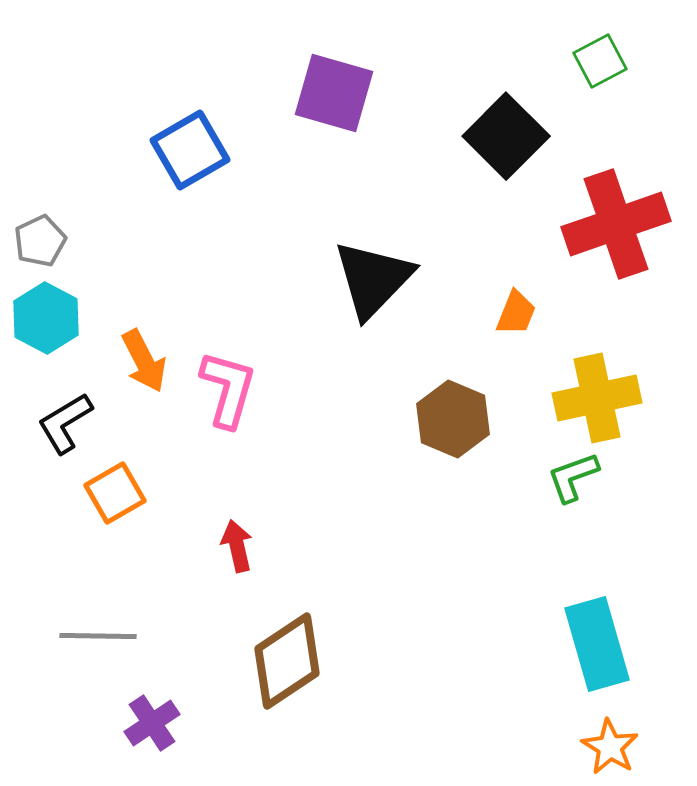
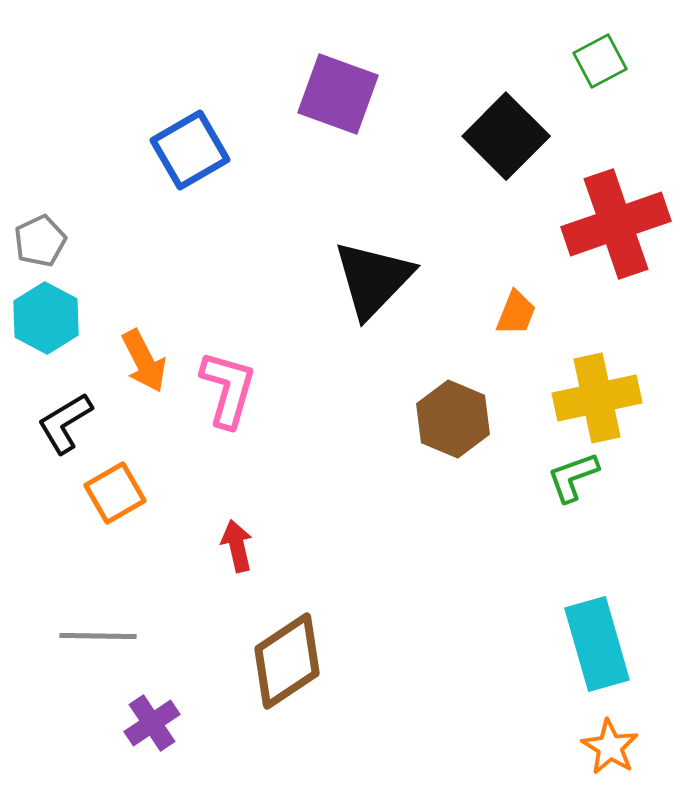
purple square: moved 4 px right, 1 px down; rotated 4 degrees clockwise
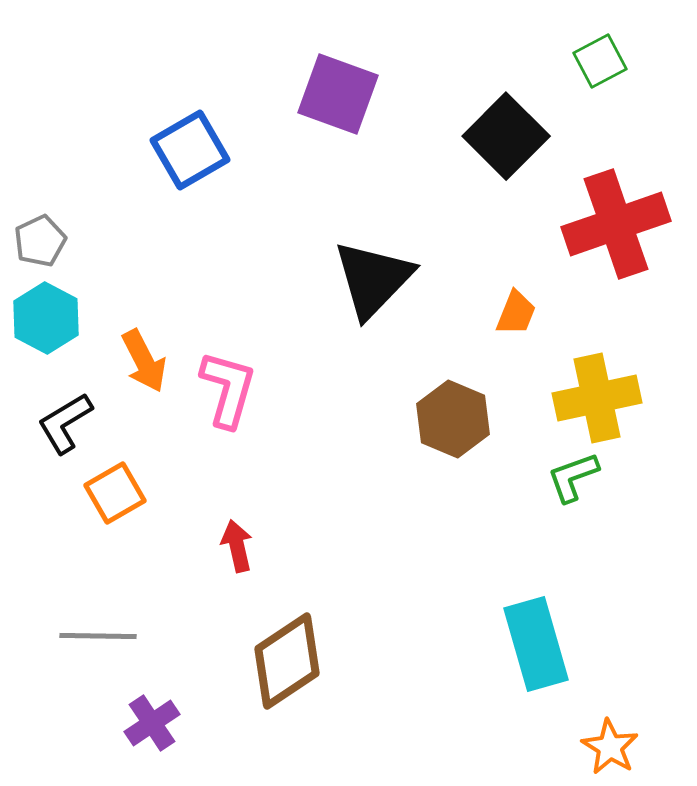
cyan rectangle: moved 61 px left
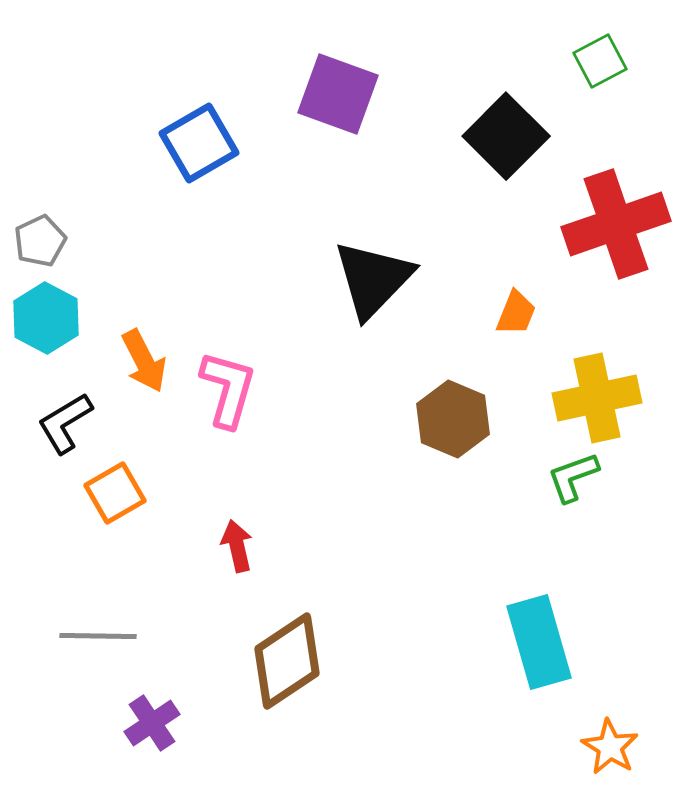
blue square: moved 9 px right, 7 px up
cyan rectangle: moved 3 px right, 2 px up
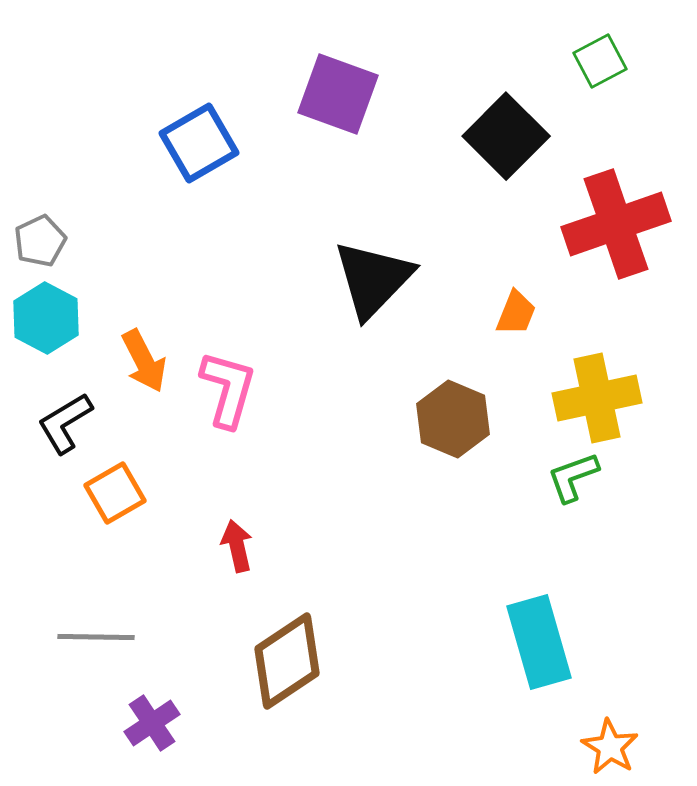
gray line: moved 2 px left, 1 px down
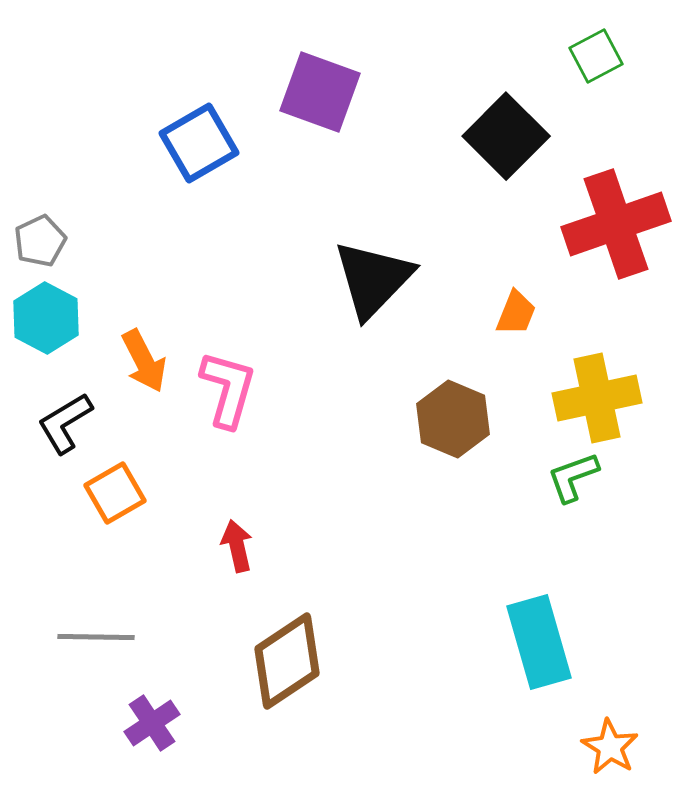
green square: moved 4 px left, 5 px up
purple square: moved 18 px left, 2 px up
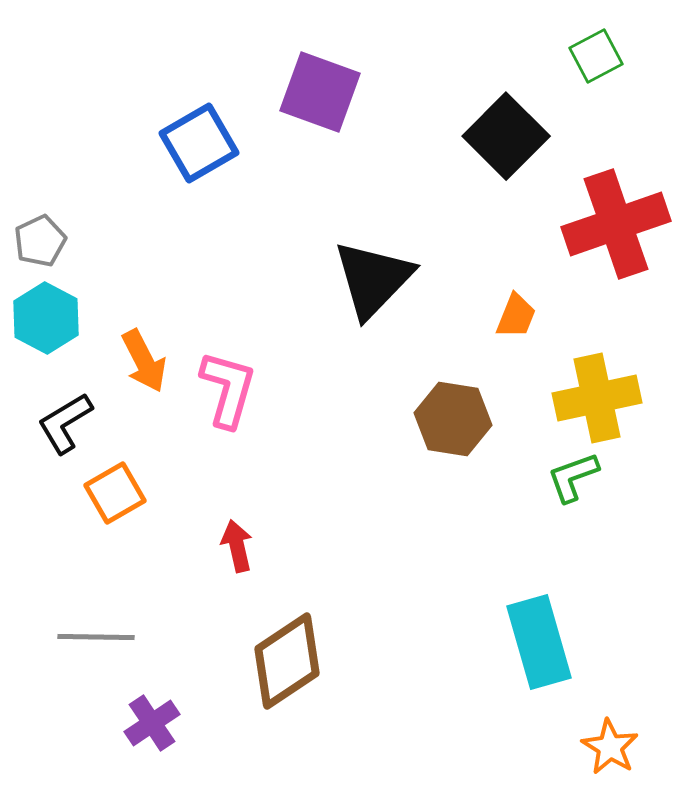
orange trapezoid: moved 3 px down
brown hexagon: rotated 14 degrees counterclockwise
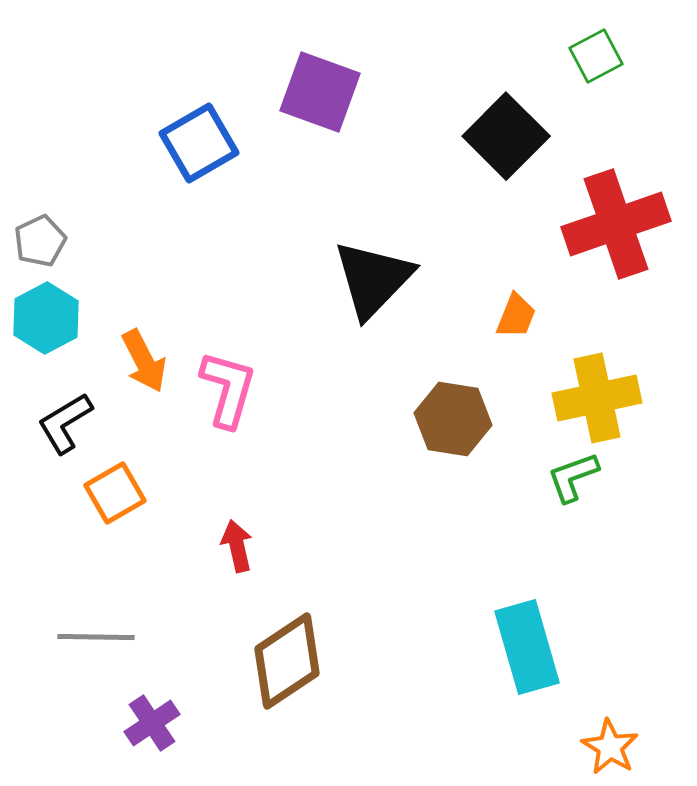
cyan hexagon: rotated 4 degrees clockwise
cyan rectangle: moved 12 px left, 5 px down
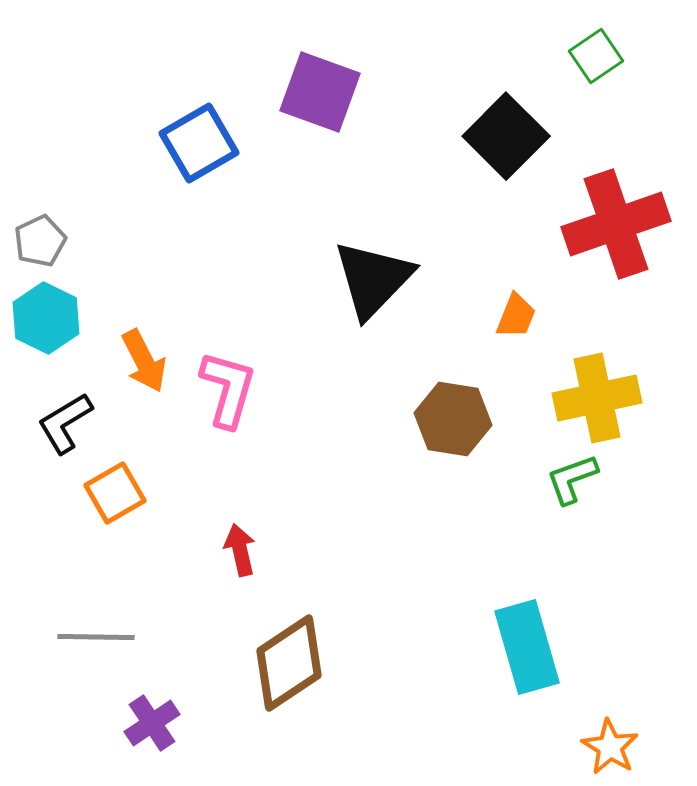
green square: rotated 6 degrees counterclockwise
cyan hexagon: rotated 6 degrees counterclockwise
green L-shape: moved 1 px left, 2 px down
red arrow: moved 3 px right, 4 px down
brown diamond: moved 2 px right, 2 px down
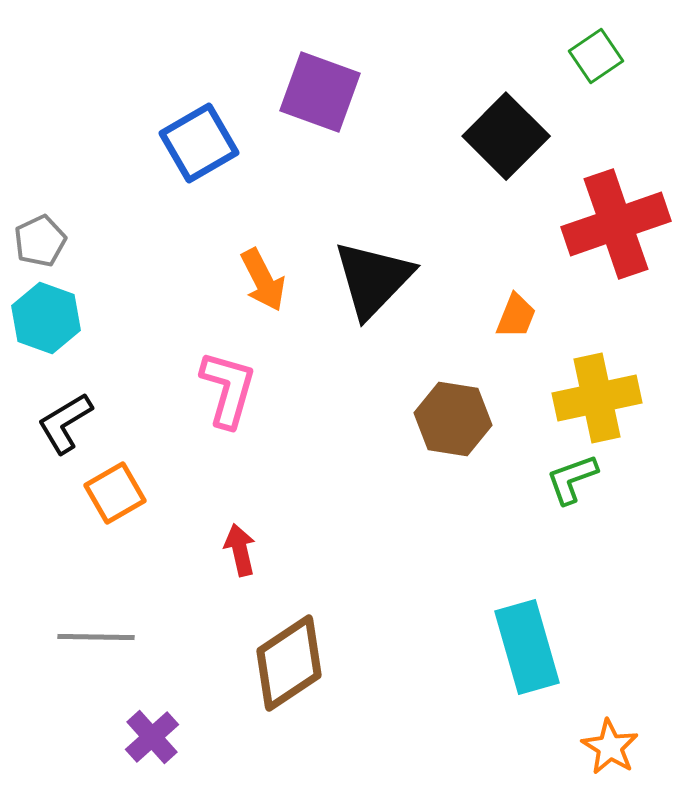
cyan hexagon: rotated 6 degrees counterclockwise
orange arrow: moved 119 px right, 81 px up
purple cross: moved 14 px down; rotated 8 degrees counterclockwise
